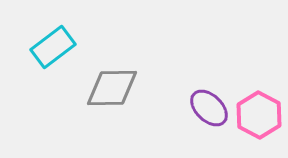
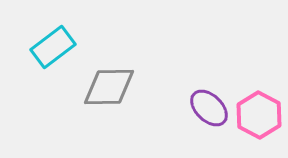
gray diamond: moved 3 px left, 1 px up
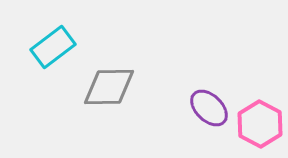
pink hexagon: moved 1 px right, 9 px down
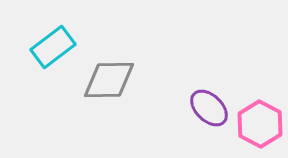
gray diamond: moved 7 px up
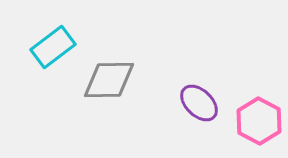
purple ellipse: moved 10 px left, 5 px up
pink hexagon: moved 1 px left, 3 px up
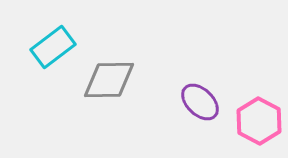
purple ellipse: moved 1 px right, 1 px up
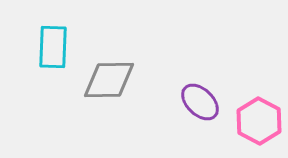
cyan rectangle: rotated 51 degrees counterclockwise
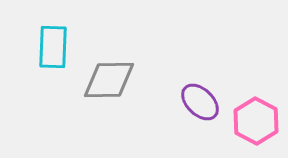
pink hexagon: moved 3 px left
